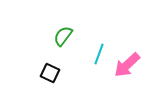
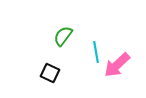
cyan line: moved 3 px left, 2 px up; rotated 30 degrees counterclockwise
pink arrow: moved 10 px left
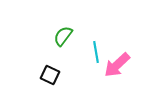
black square: moved 2 px down
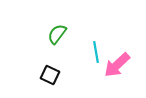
green semicircle: moved 6 px left, 2 px up
